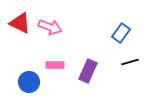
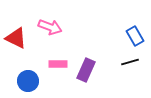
red triangle: moved 4 px left, 15 px down
blue rectangle: moved 14 px right, 3 px down; rotated 66 degrees counterclockwise
pink rectangle: moved 3 px right, 1 px up
purple rectangle: moved 2 px left, 1 px up
blue circle: moved 1 px left, 1 px up
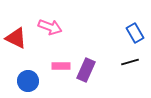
blue rectangle: moved 3 px up
pink rectangle: moved 3 px right, 2 px down
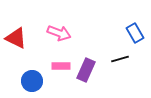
pink arrow: moved 9 px right, 6 px down
black line: moved 10 px left, 3 px up
blue circle: moved 4 px right
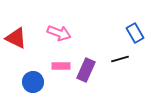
blue circle: moved 1 px right, 1 px down
